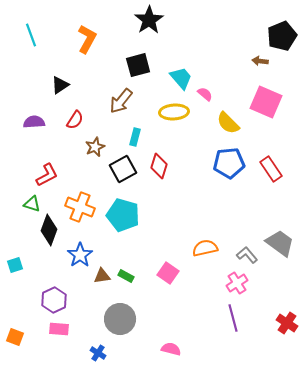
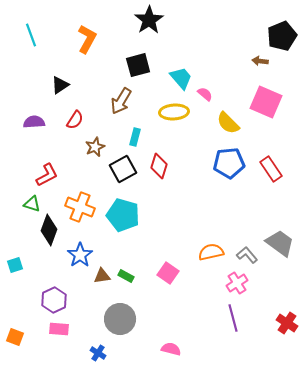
brown arrow at (121, 101): rotated 8 degrees counterclockwise
orange semicircle at (205, 248): moved 6 px right, 4 px down
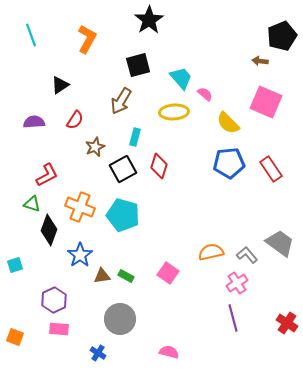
pink semicircle at (171, 349): moved 2 px left, 3 px down
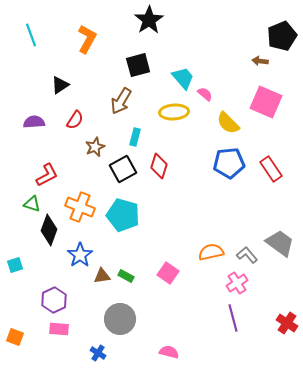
cyan trapezoid at (181, 78): moved 2 px right
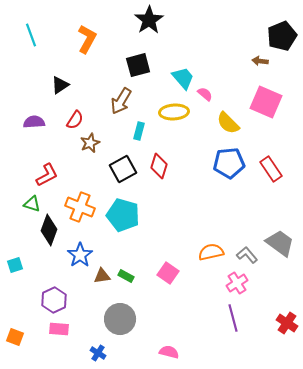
cyan rectangle at (135, 137): moved 4 px right, 6 px up
brown star at (95, 147): moved 5 px left, 4 px up
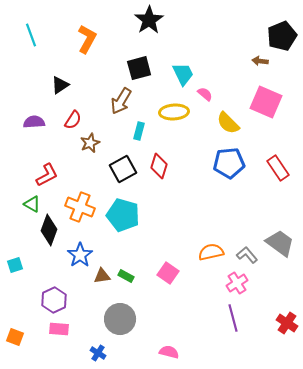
black square at (138, 65): moved 1 px right, 3 px down
cyan trapezoid at (183, 78): moved 4 px up; rotated 15 degrees clockwise
red semicircle at (75, 120): moved 2 px left
red rectangle at (271, 169): moved 7 px right, 1 px up
green triangle at (32, 204): rotated 12 degrees clockwise
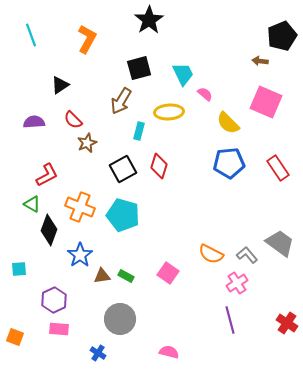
yellow ellipse at (174, 112): moved 5 px left
red semicircle at (73, 120): rotated 102 degrees clockwise
brown star at (90, 143): moved 3 px left
orange semicircle at (211, 252): moved 2 px down; rotated 140 degrees counterclockwise
cyan square at (15, 265): moved 4 px right, 4 px down; rotated 14 degrees clockwise
purple line at (233, 318): moved 3 px left, 2 px down
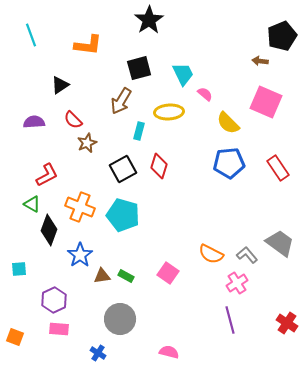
orange L-shape at (87, 39): moved 1 px right, 6 px down; rotated 68 degrees clockwise
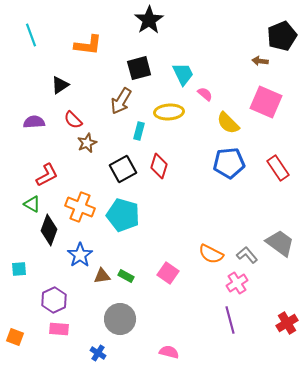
red cross at (287, 323): rotated 25 degrees clockwise
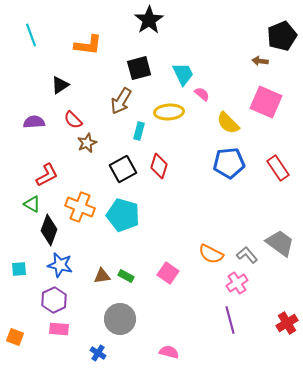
pink semicircle at (205, 94): moved 3 px left
blue star at (80, 255): moved 20 px left, 10 px down; rotated 25 degrees counterclockwise
